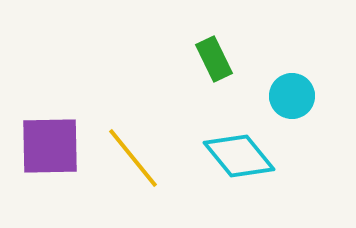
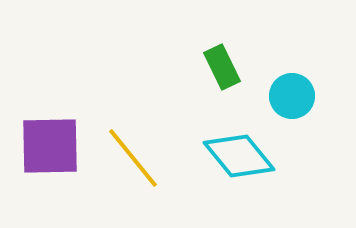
green rectangle: moved 8 px right, 8 px down
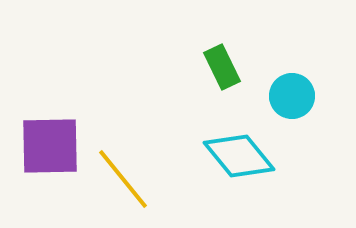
yellow line: moved 10 px left, 21 px down
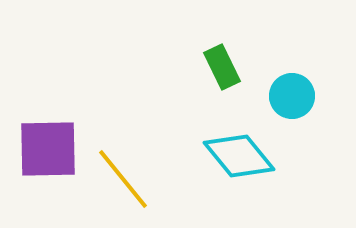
purple square: moved 2 px left, 3 px down
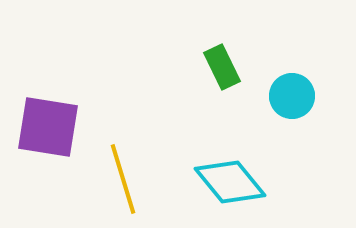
purple square: moved 22 px up; rotated 10 degrees clockwise
cyan diamond: moved 9 px left, 26 px down
yellow line: rotated 22 degrees clockwise
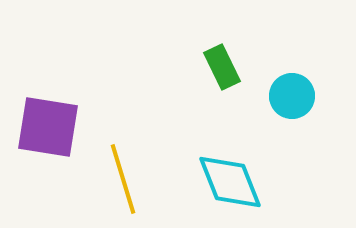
cyan diamond: rotated 18 degrees clockwise
